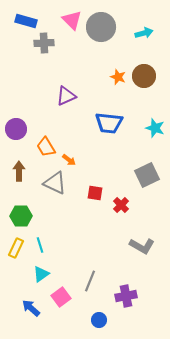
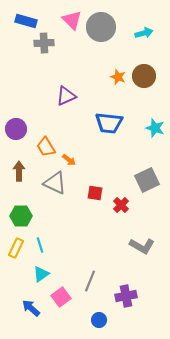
gray square: moved 5 px down
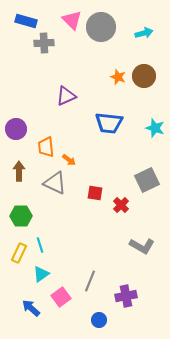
orange trapezoid: rotated 25 degrees clockwise
yellow rectangle: moved 3 px right, 5 px down
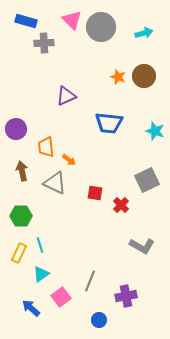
cyan star: moved 3 px down
brown arrow: moved 3 px right; rotated 12 degrees counterclockwise
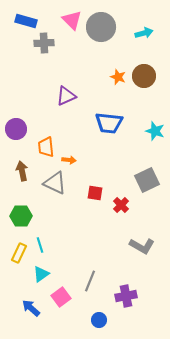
orange arrow: rotated 32 degrees counterclockwise
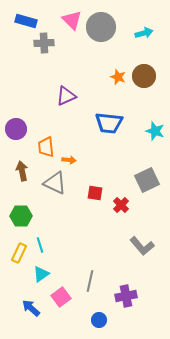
gray L-shape: rotated 20 degrees clockwise
gray line: rotated 10 degrees counterclockwise
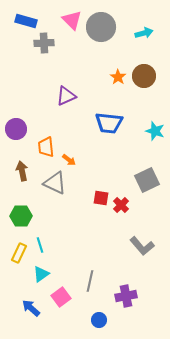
orange star: rotated 14 degrees clockwise
orange arrow: rotated 32 degrees clockwise
red square: moved 6 px right, 5 px down
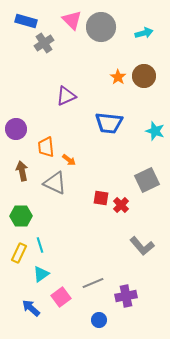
gray cross: rotated 30 degrees counterclockwise
gray line: moved 3 px right, 2 px down; rotated 55 degrees clockwise
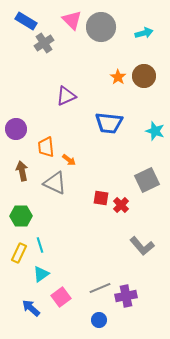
blue rectangle: rotated 15 degrees clockwise
gray line: moved 7 px right, 5 px down
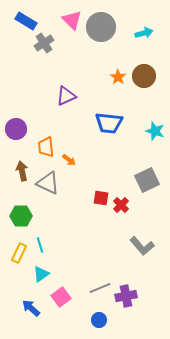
gray triangle: moved 7 px left
